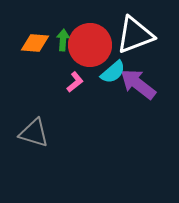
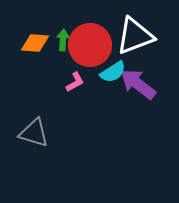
white triangle: moved 1 px down
cyan semicircle: rotated 8 degrees clockwise
pink L-shape: rotated 10 degrees clockwise
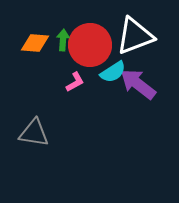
gray triangle: rotated 8 degrees counterclockwise
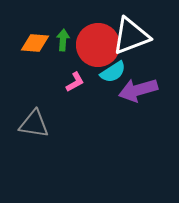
white triangle: moved 4 px left
red circle: moved 8 px right
purple arrow: moved 6 px down; rotated 54 degrees counterclockwise
gray triangle: moved 9 px up
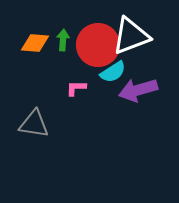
pink L-shape: moved 1 px right, 6 px down; rotated 150 degrees counterclockwise
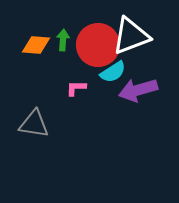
orange diamond: moved 1 px right, 2 px down
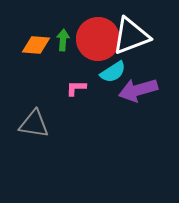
red circle: moved 6 px up
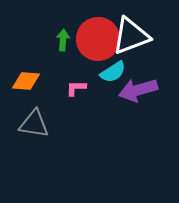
orange diamond: moved 10 px left, 36 px down
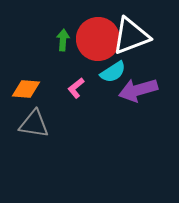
orange diamond: moved 8 px down
pink L-shape: rotated 40 degrees counterclockwise
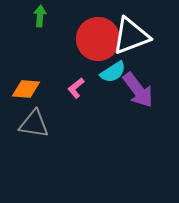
green arrow: moved 23 px left, 24 px up
purple arrow: rotated 111 degrees counterclockwise
